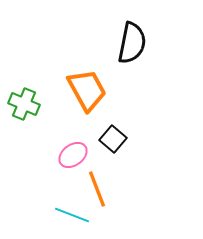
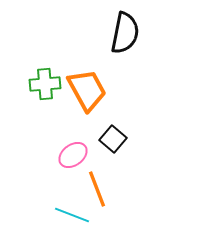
black semicircle: moved 7 px left, 10 px up
green cross: moved 21 px right, 20 px up; rotated 28 degrees counterclockwise
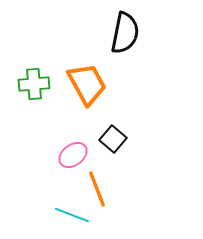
green cross: moved 11 px left
orange trapezoid: moved 6 px up
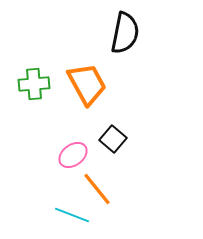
orange line: rotated 18 degrees counterclockwise
